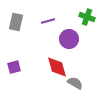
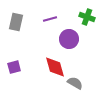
purple line: moved 2 px right, 2 px up
red diamond: moved 2 px left
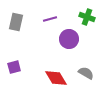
red diamond: moved 1 px right, 11 px down; rotated 15 degrees counterclockwise
gray semicircle: moved 11 px right, 10 px up
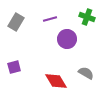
gray rectangle: rotated 18 degrees clockwise
purple circle: moved 2 px left
red diamond: moved 3 px down
